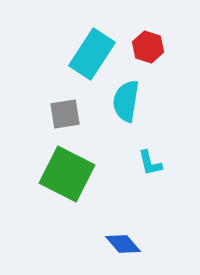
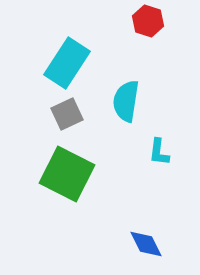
red hexagon: moved 26 px up
cyan rectangle: moved 25 px left, 9 px down
gray square: moved 2 px right; rotated 16 degrees counterclockwise
cyan L-shape: moved 9 px right, 11 px up; rotated 20 degrees clockwise
blue diamond: moved 23 px right; rotated 15 degrees clockwise
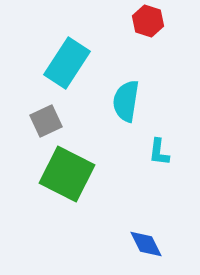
gray square: moved 21 px left, 7 px down
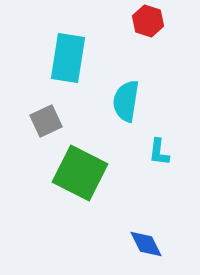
cyan rectangle: moved 1 px right, 5 px up; rotated 24 degrees counterclockwise
green square: moved 13 px right, 1 px up
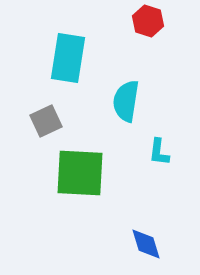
green square: rotated 24 degrees counterclockwise
blue diamond: rotated 9 degrees clockwise
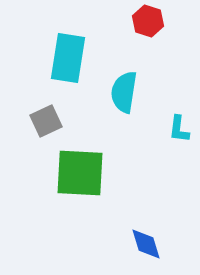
cyan semicircle: moved 2 px left, 9 px up
cyan L-shape: moved 20 px right, 23 px up
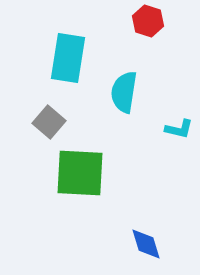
gray square: moved 3 px right, 1 px down; rotated 24 degrees counterclockwise
cyan L-shape: rotated 84 degrees counterclockwise
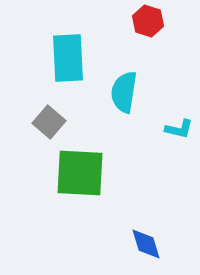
cyan rectangle: rotated 12 degrees counterclockwise
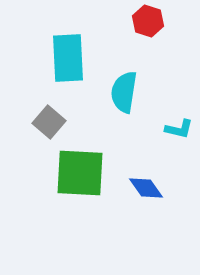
blue diamond: moved 56 px up; rotated 18 degrees counterclockwise
